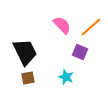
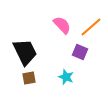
brown square: moved 1 px right
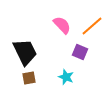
orange line: moved 1 px right, 1 px up
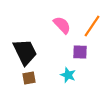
orange line: rotated 15 degrees counterclockwise
purple square: rotated 21 degrees counterclockwise
cyan star: moved 2 px right, 2 px up
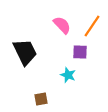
brown square: moved 12 px right, 21 px down
